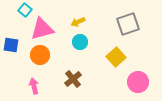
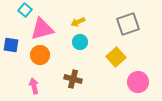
brown cross: rotated 36 degrees counterclockwise
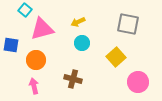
gray square: rotated 30 degrees clockwise
cyan circle: moved 2 px right, 1 px down
orange circle: moved 4 px left, 5 px down
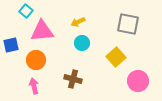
cyan square: moved 1 px right, 1 px down
pink triangle: moved 2 px down; rotated 10 degrees clockwise
blue square: rotated 21 degrees counterclockwise
pink circle: moved 1 px up
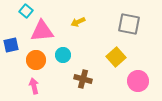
gray square: moved 1 px right
cyan circle: moved 19 px left, 12 px down
brown cross: moved 10 px right
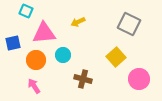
cyan square: rotated 16 degrees counterclockwise
gray square: rotated 15 degrees clockwise
pink triangle: moved 2 px right, 2 px down
blue square: moved 2 px right, 2 px up
pink circle: moved 1 px right, 2 px up
pink arrow: rotated 21 degrees counterclockwise
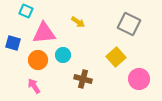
yellow arrow: rotated 120 degrees counterclockwise
blue square: rotated 28 degrees clockwise
orange circle: moved 2 px right
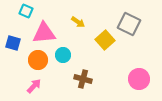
yellow square: moved 11 px left, 17 px up
pink arrow: rotated 77 degrees clockwise
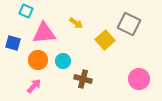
yellow arrow: moved 2 px left, 1 px down
cyan circle: moved 6 px down
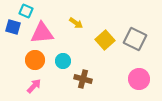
gray square: moved 6 px right, 15 px down
pink triangle: moved 2 px left
blue square: moved 16 px up
orange circle: moved 3 px left
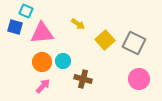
yellow arrow: moved 2 px right, 1 px down
blue square: moved 2 px right
gray square: moved 1 px left, 4 px down
orange circle: moved 7 px right, 2 px down
pink arrow: moved 9 px right
